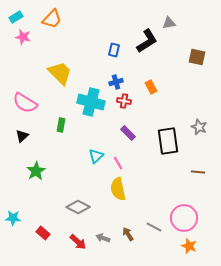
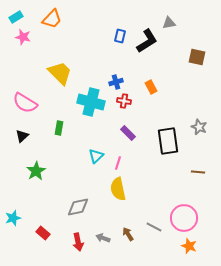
blue rectangle: moved 6 px right, 14 px up
green rectangle: moved 2 px left, 3 px down
pink line: rotated 48 degrees clockwise
gray diamond: rotated 40 degrees counterclockwise
cyan star: rotated 21 degrees counterclockwise
red arrow: rotated 36 degrees clockwise
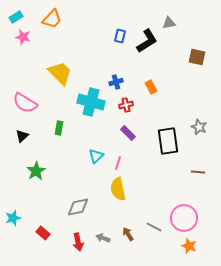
red cross: moved 2 px right, 4 px down; rotated 24 degrees counterclockwise
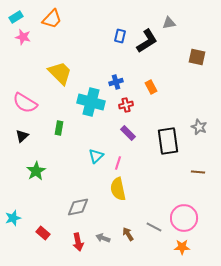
orange star: moved 7 px left, 1 px down; rotated 21 degrees counterclockwise
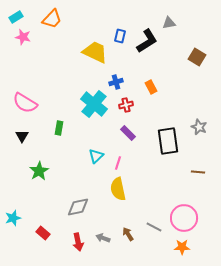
brown square: rotated 18 degrees clockwise
yellow trapezoid: moved 35 px right, 21 px up; rotated 20 degrees counterclockwise
cyan cross: moved 3 px right, 2 px down; rotated 24 degrees clockwise
black triangle: rotated 16 degrees counterclockwise
green star: moved 3 px right
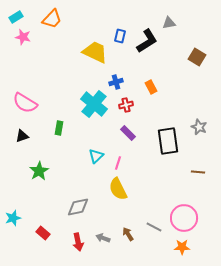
black triangle: rotated 40 degrees clockwise
yellow semicircle: rotated 15 degrees counterclockwise
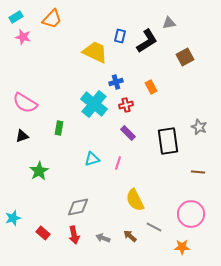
brown square: moved 12 px left; rotated 30 degrees clockwise
cyan triangle: moved 4 px left, 3 px down; rotated 28 degrees clockwise
yellow semicircle: moved 17 px right, 11 px down
pink circle: moved 7 px right, 4 px up
brown arrow: moved 2 px right, 2 px down; rotated 16 degrees counterclockwise
red arrow: moved 4 px left, 7 px up
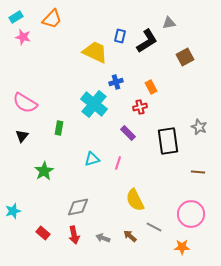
red cross: moved 14 px right, 2 px down
black triangle: rotated 32 degrees counterclockwise
green star: moved 5 px right
cyan star: moved 7 px up
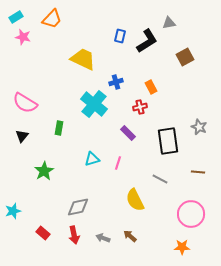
yellow trapezoid: moved 12 px left, 7 px down
gray line: moved 6 px right, 48 px up
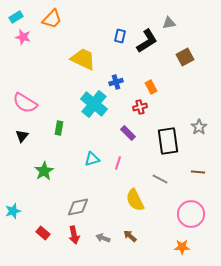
gray star: rotated 14 degrees clockwise
